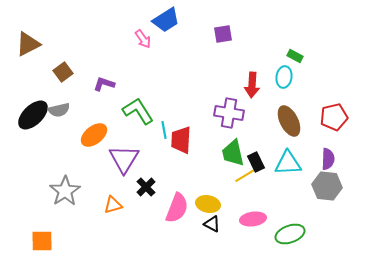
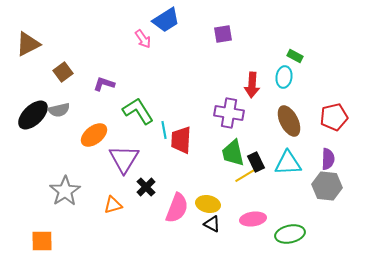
green ellipse: rotated 8 degrees clockwise
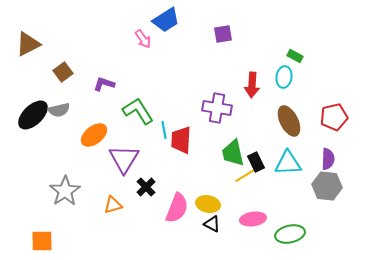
purple cross: moved 12 px left, 5 px up
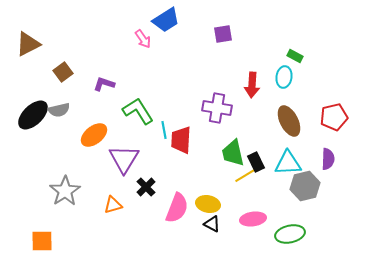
gray hexagon: moved 22 px left; rotated 20 degrees counterclockwise
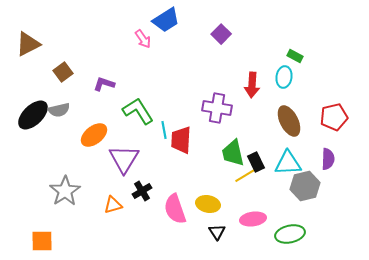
purple square: moved 2 px left; rotated 36 degrees counterclockwise
black cross: moved 4 px left, 4 px down; rotated 12 degrees clockwise
pink semicircle: moved 2 px left, 1 px down; rotated 140 degrees clockwise
black triangle: moved 5 px right, 8 px down; rotated 30 degrees clockwise
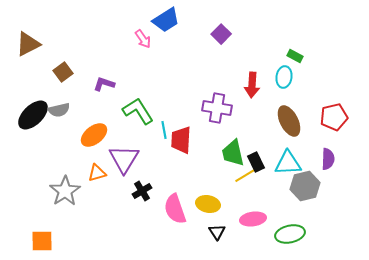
orange triangle: moved 16 px left, 32 px up
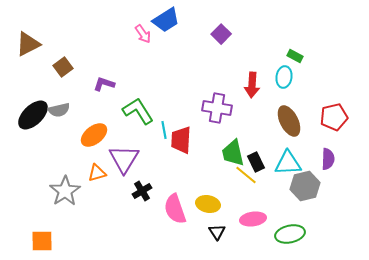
pink arrow: moved 5 px up
brown square: moved 5 px up
yellow line: rotated 70 degrees clockwise
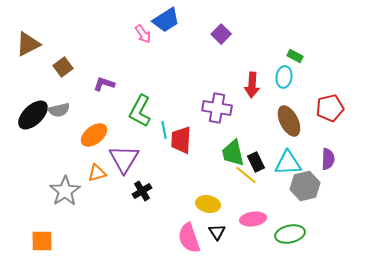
green L-shape: moved 2 px right; rotated 120 degrees counterclockwise
red pentagon: moved 4 px left, 9 px up
pink semicircle: moved 14 px right, 29 px down
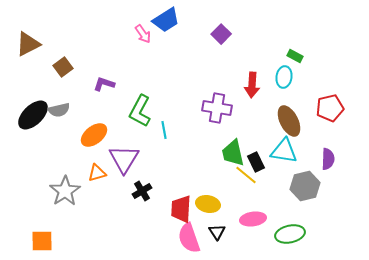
red trapezoid: moved 69 px down
cyan triangle: moved 4 px left, 12 px up; rotated 12 degrees clockwise
